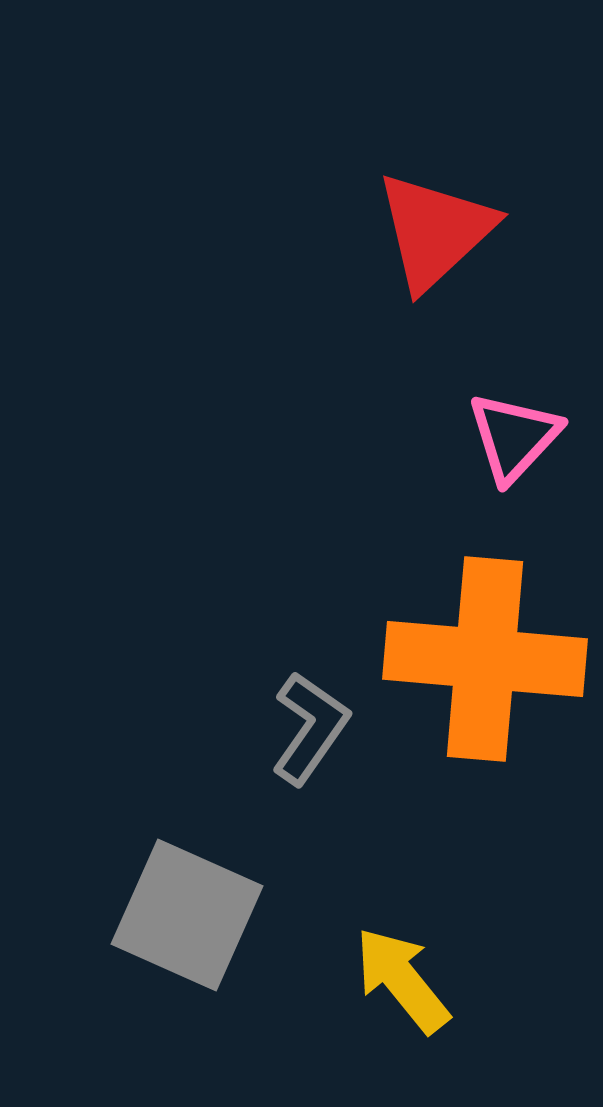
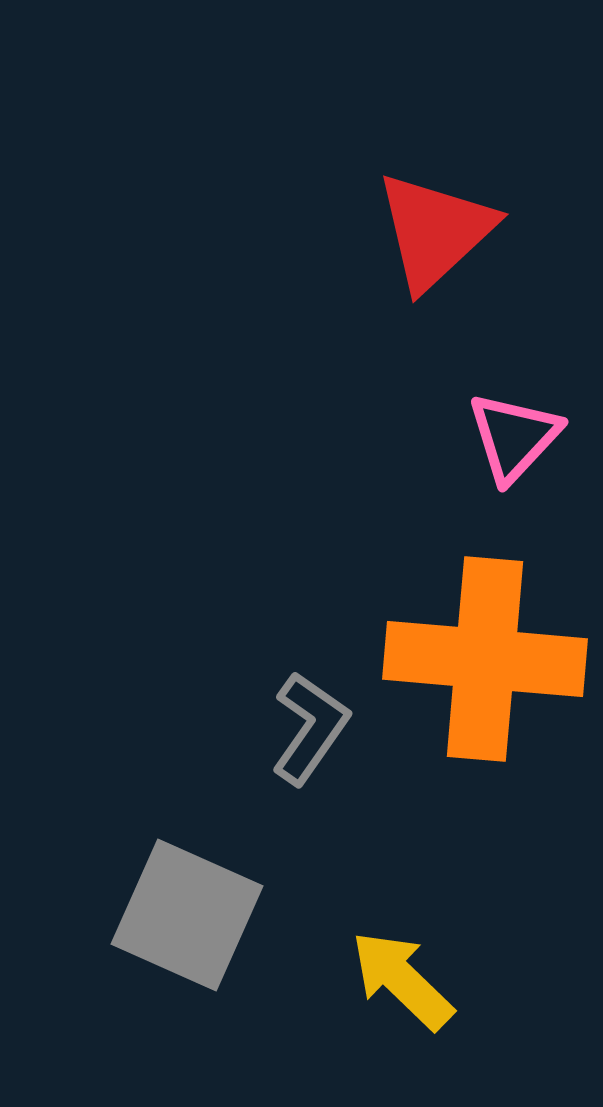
yellow arrow: rotated 7 degrees counterclockwise
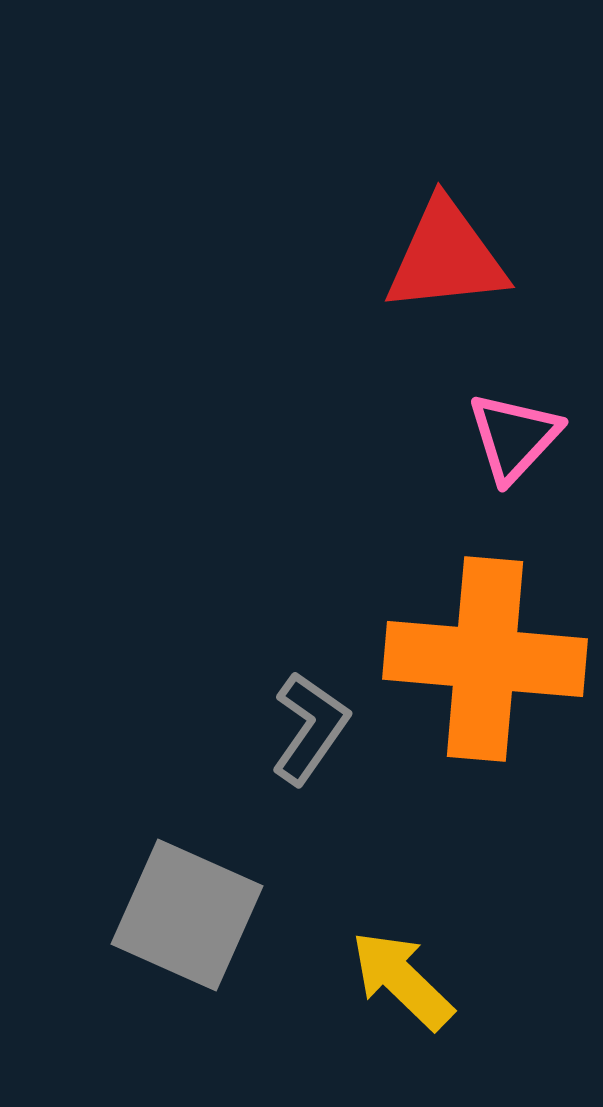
red triangle: moved 11 px right, 26 px down; rotated 37 degrees clockwise
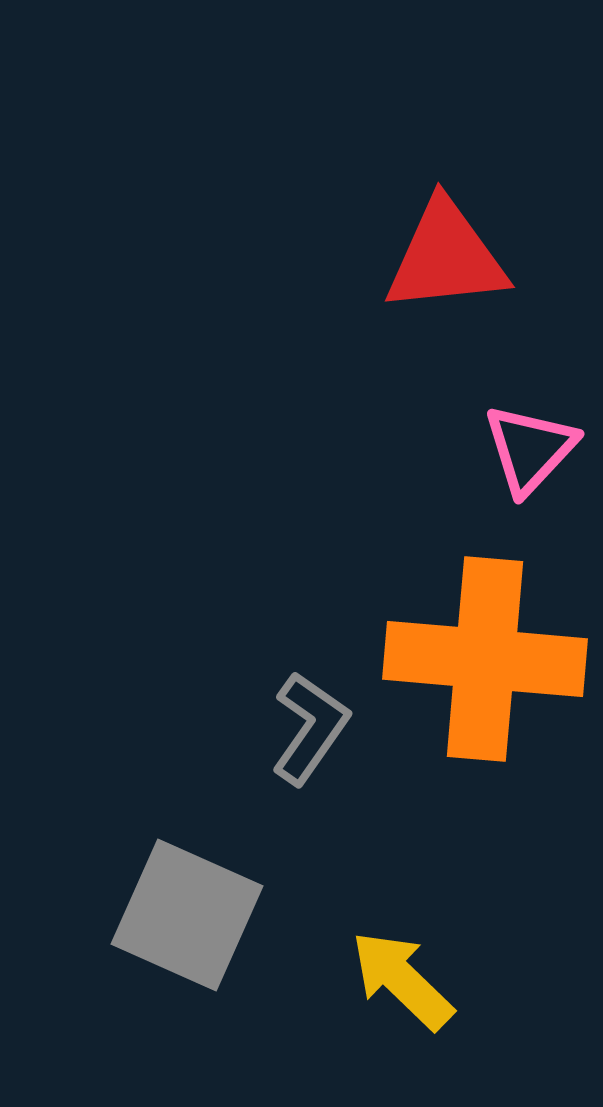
pink triangle: moved 16 px right, 12 px down
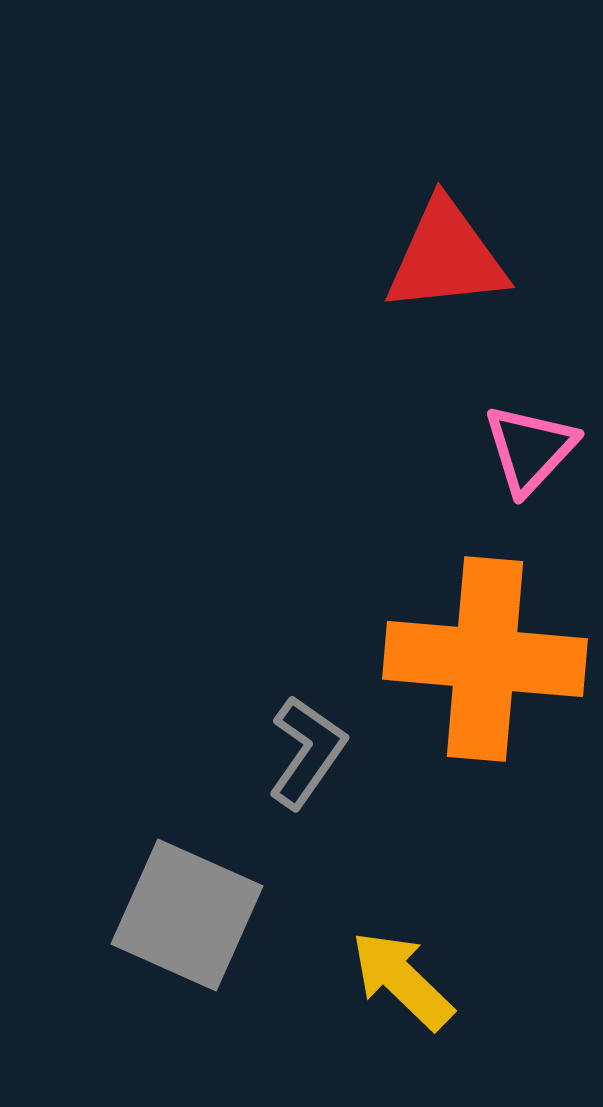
gray L-shape: moved 3 px left, 24 px down
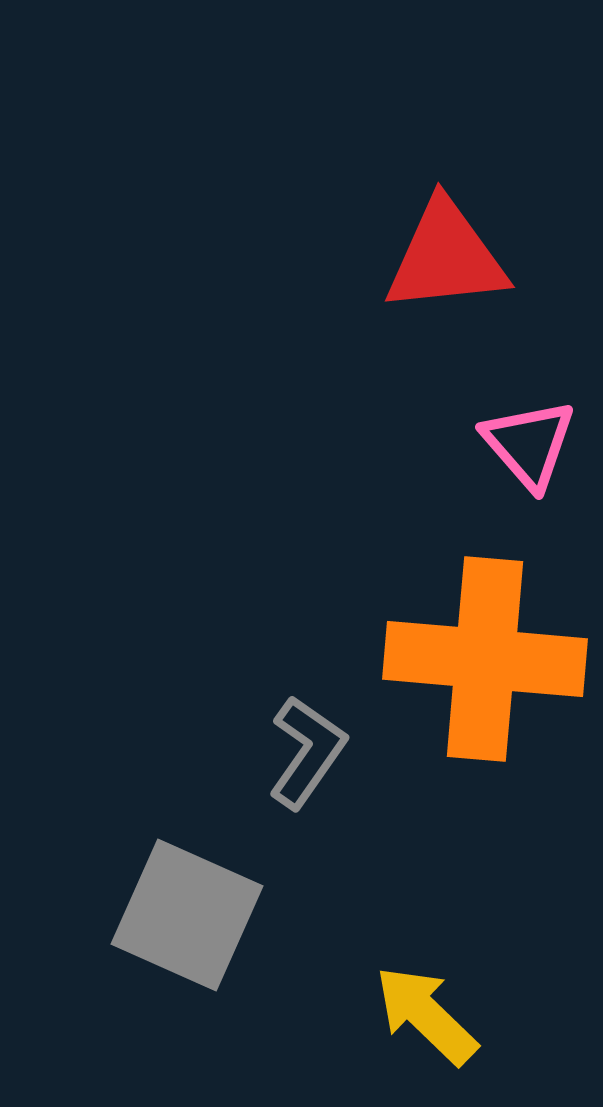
pink triangle: moved 1 px left, 5 px up; rotated 24 degrees counterclockwise
yellow arrow: moved 24 px right, 35 px down
